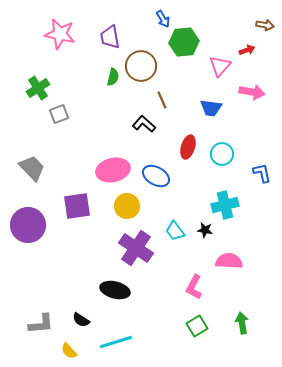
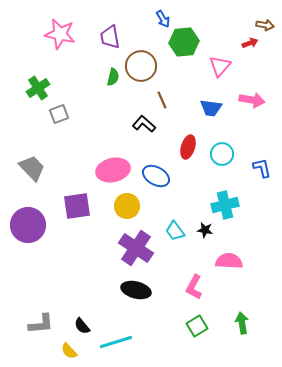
red arrow: moved 3 px right, 7 px up
pink arrow: moved 8 px down
blue L-shape: moved 5 px up
black ellipse: moved 21 px right
black semicircle: moved 1 px right, 6 px down; rotated 18 degrees clockwise
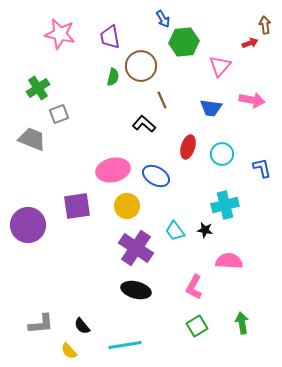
brown arrow: rotated 108 degrees counterclockwise
gray trapezoid: moved 29 px up; rotated 24 degrees counterclockwise
cyan line: moved 9 px right, 3 px down; rotated 8 degrees clockwise
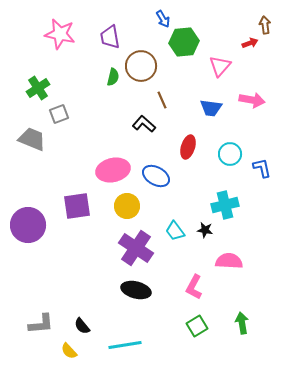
cyan circle: moved 8 px right
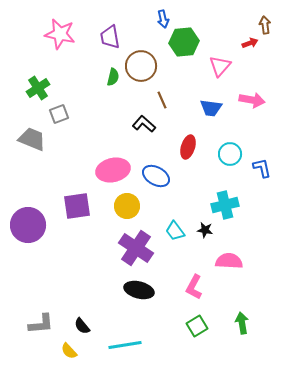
blue arrow: rotated 18 degrees clockwise
black ellipse: moved 3 px right
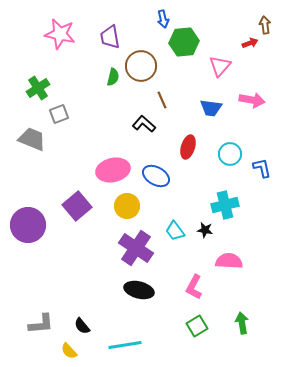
purple square: rotated 32 degrees counterclockwise
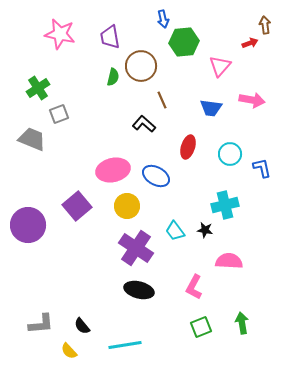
green square: moved 4 px right, 1 px down; rotated 10 degrees clockwise
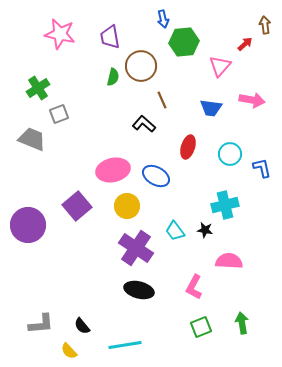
red arrow: moved 5 px left, 1 px down; rotated 21 degrees counterclockwise
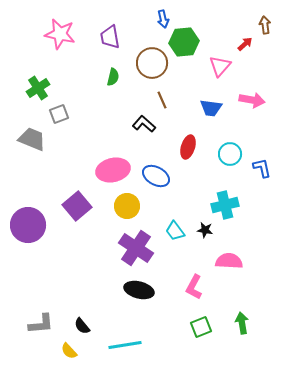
brown circle: moved 11 px right, 3 px up
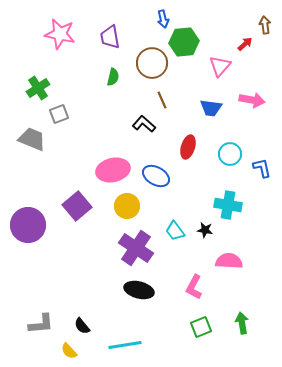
cyan cross: moved 3 px right; rotated 24 degrees clockwise
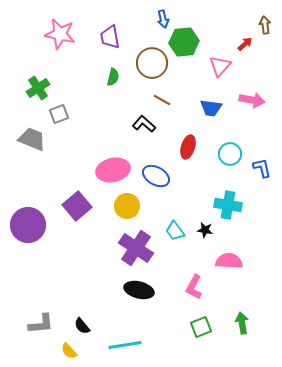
brown line: rotated 36 degrees counterclockwise
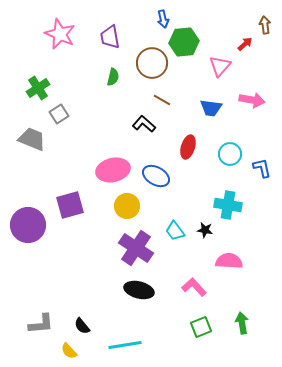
pink star: rotated 12 degrees clockwise
gray square: rotated 12 degrees counterclockwise
purple square: moved 7 px left, 1 px up; rotated 24 degrees clockwise
pink L-shape: rotated 110 degrees clockwise
